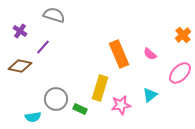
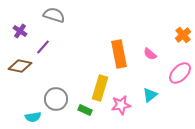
orange rectangle: rotated 12 degrees clockwise
green rectangle: moved 5 px right, 1 px down
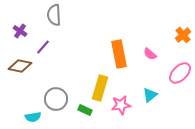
gray semicircle: rotated 110 degrees counterclockwise
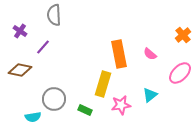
brown diamond: moved 4 px down
yellow rectangle: moved 3 px right, 4 px up
gray circle: moved 2 px left
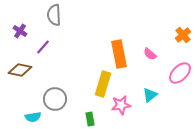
gray circle: moved 1 px right
green rectangle: moved 5 px right, 9 px down; rotated 56 degrees clockwise
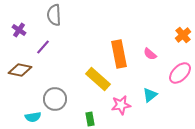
purple cross: moved 1 px left, 1 px up
yellow rectangle: moved 5 px left, 5 px up; rotated 65 degrees counterclockwise
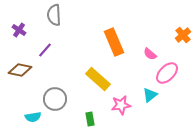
purple line: moved 2 px right, 3 px down
orange rectangle: moved 5 px left, 12 px up; rotated 12 degrees counterclockwise
pink ellipse: moved 13 px left
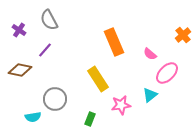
gray semicircle: moved 5 px left, 5 px down; rotated 25 degrees counterclockwise
yellow rectangle: rotated 15 degrees clockwise
green rectangle: rotated 32 degrees clockwise
